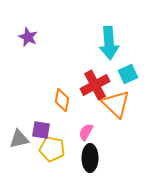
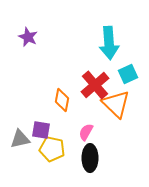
red cross: rotated 12 degrees counterclockwise
gray triangle: moved 1 px right
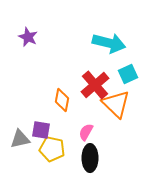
cyan arrow: rotated 72 degrees counterclockwise
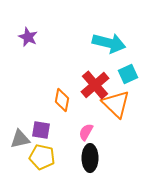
yellow pentagon: moved 10 px left, 8 px down
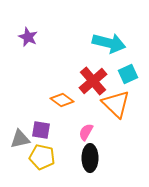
red cross: moved 2 px left, 4 px up
orange diamond: rotated 65 degrees counterclockwise
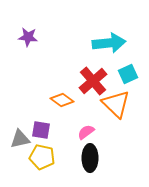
purple star: rotated 18 degrees counterclockwise
cyan arrow: rotated 20 degrees counterclockwise
pink semicircle: rotated 24 degrees clockwise
